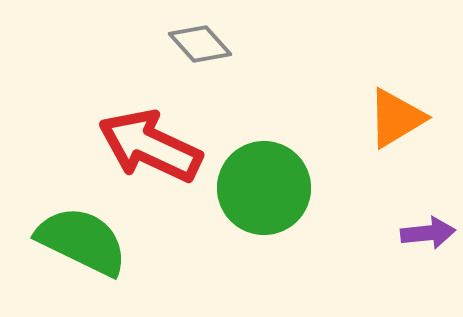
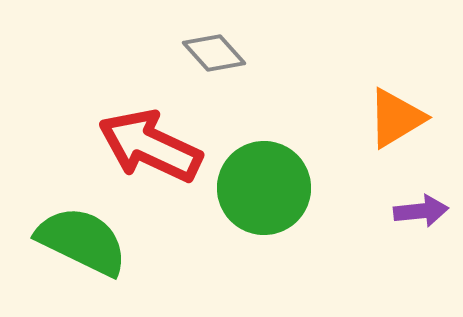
gray diamond: moved 14 px right, 9 px down
purple arrow: moved 7 px left, 22 px up
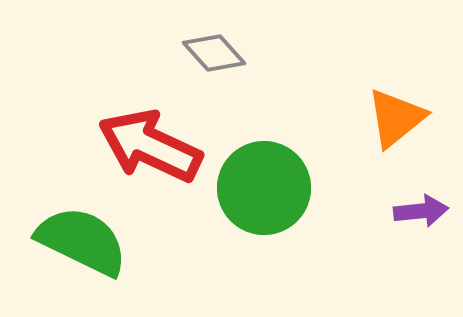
orange triangle: rotated 8 degrees counterclockwise
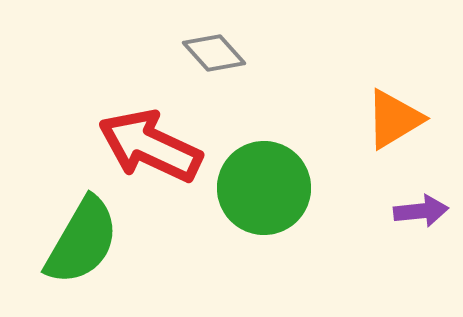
orange triangle: moved 2 px left, 1 px down; rotated 8 degrees clockwise
green semicircle: rotated 94 degrees clockwise
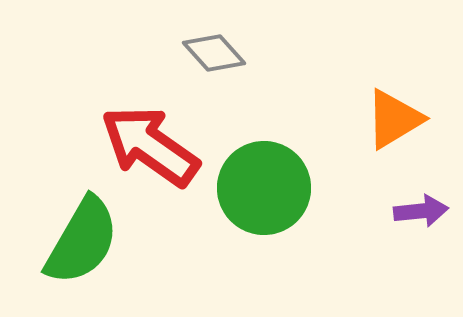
red arrow: rotated 10 degrees clockwise
